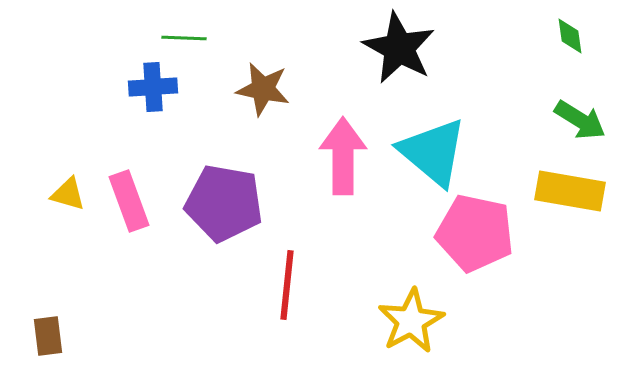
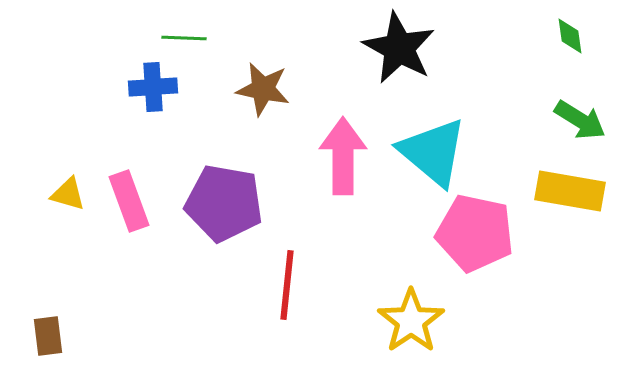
yellow star: rotated 6 degrees counterclockwise
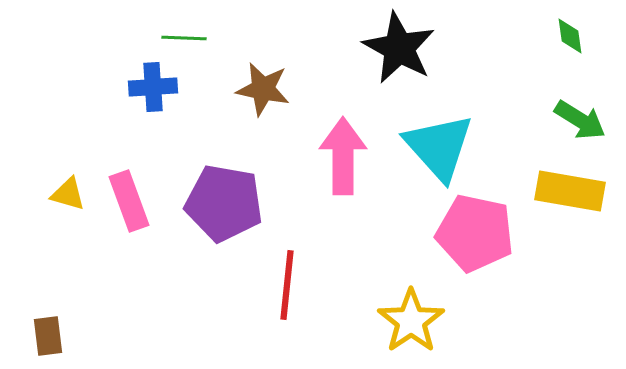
cyan triangle: moved 6 px right, 5 px up; rotated 8 degrees clockwise
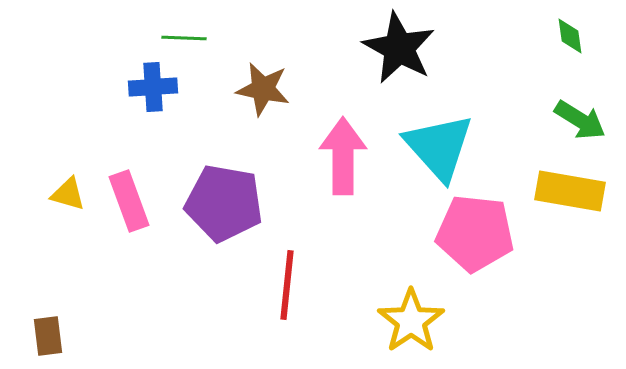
pink pentagon: rotated 6 degrees counterclockwise
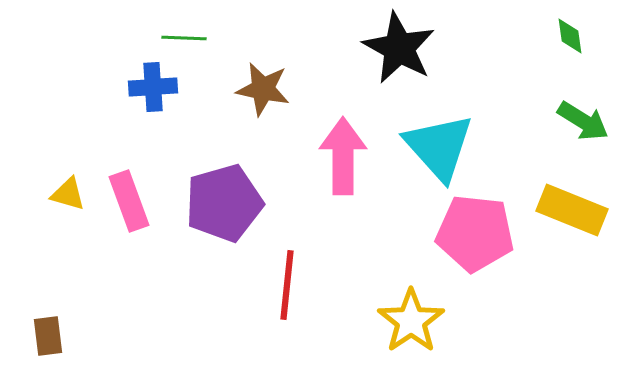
green arrow: moved 3 px right, 1 px down
yellow rectangle: moved 2 px right, 19 px down; rotated 12 degrees clockwise
purple pentagon: rotated 26 degrees counterclockwise
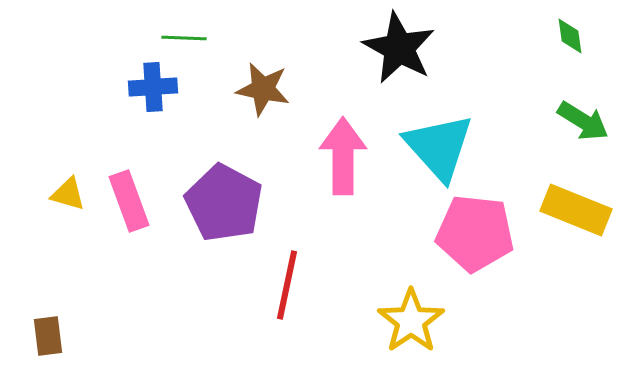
purple pentagon: rotated 28 degrees counterclockwise
yellow rectangle: moved 4 px right
red line: rotated 6 degrees clockwise
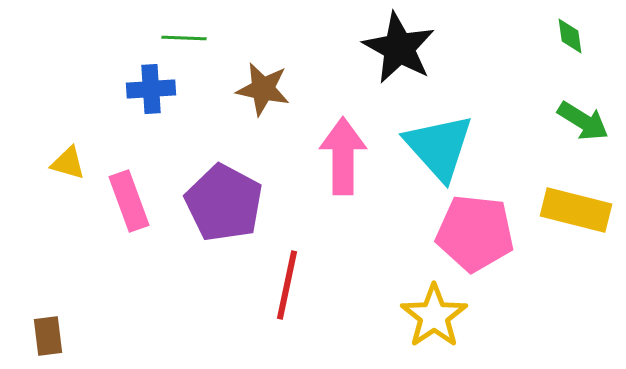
blue cross: moved 2 px left, 2 px down
yellow triangle: moved 31 px up
yellow rectangle: rotated 8 degrees counterclockwise
yellow star: moved 23 px right, 5 px up
